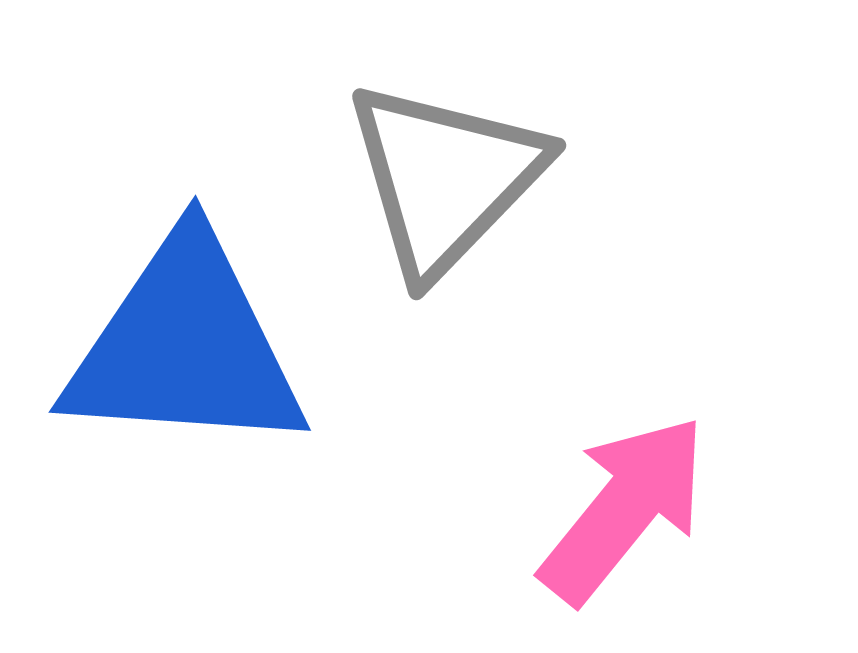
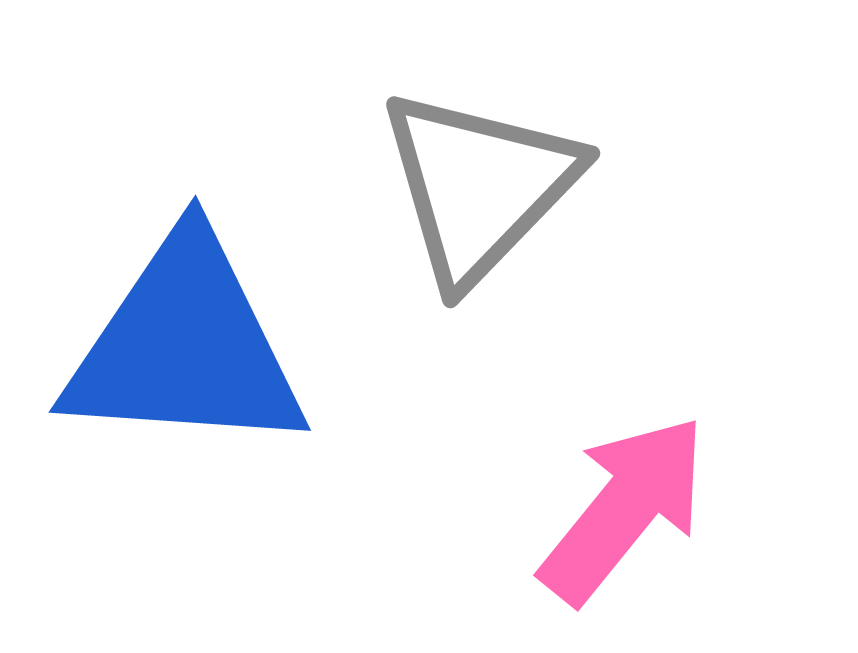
gray triangle: moved 34 px right, 8 px down
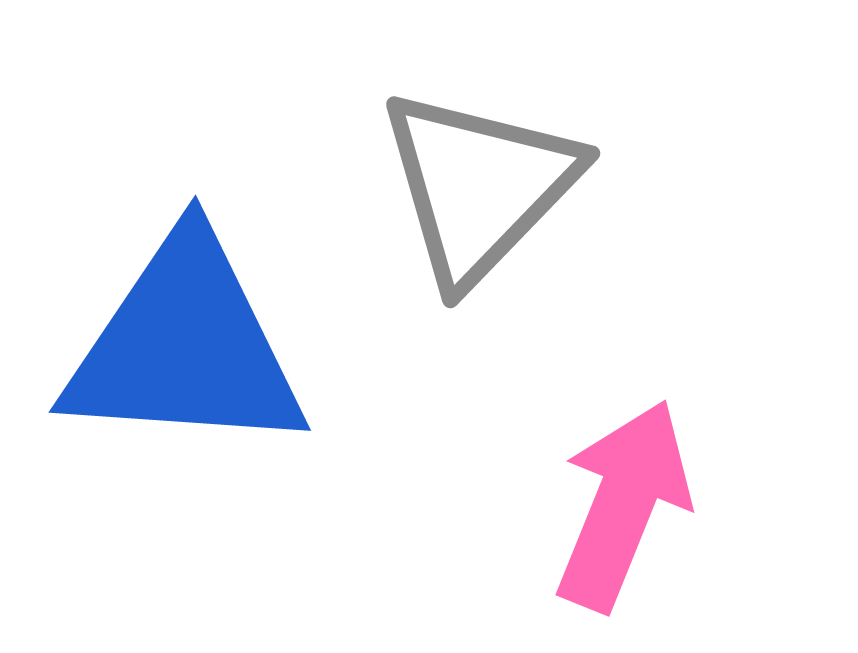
pink arrow: moved 1 px left, 4 px up; rotated 17 degrees counterclockwise
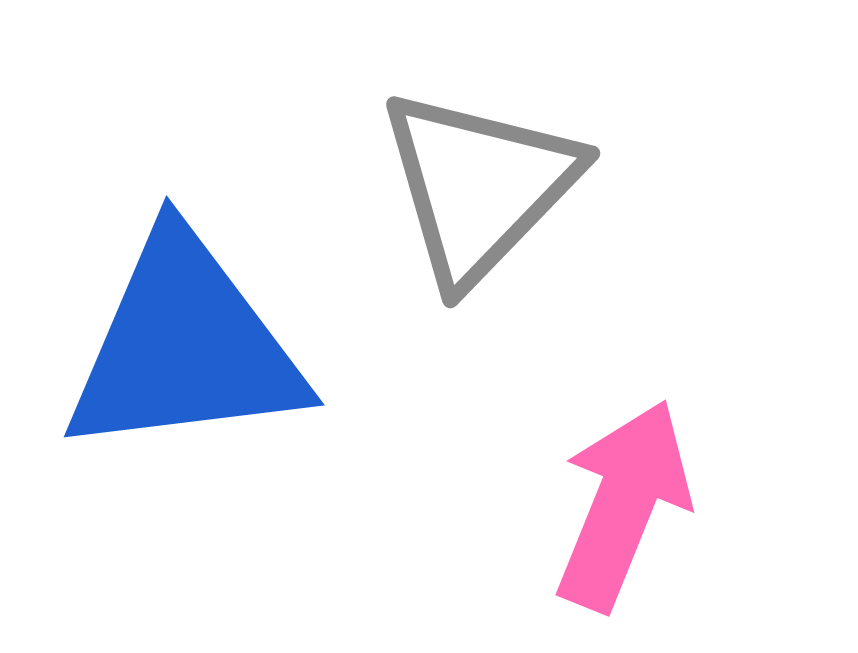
blue triangle: rotated 11 degrees counterclockwise
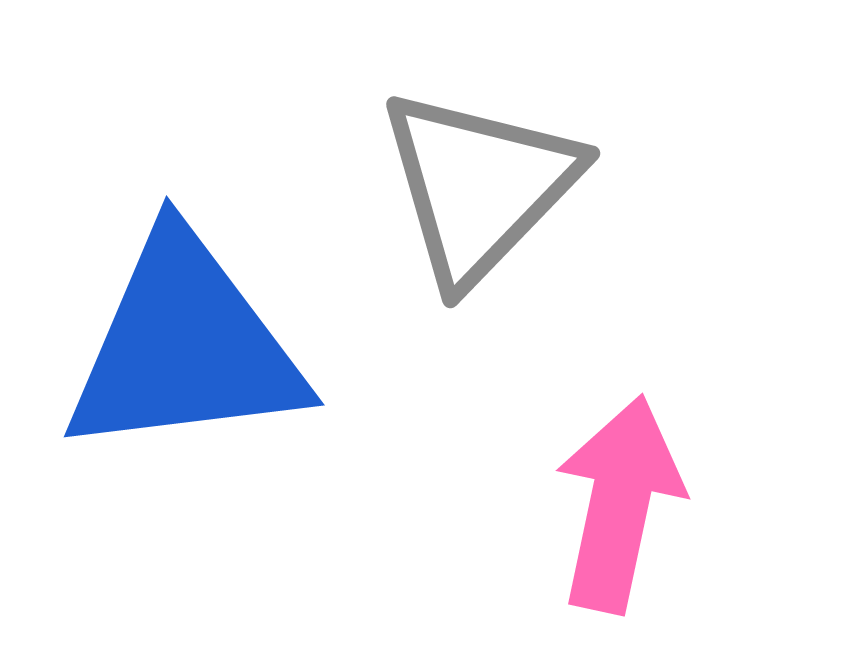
pink arrow: moved 4 px left, 1 px up; rotated 10 degrees counterclockwise
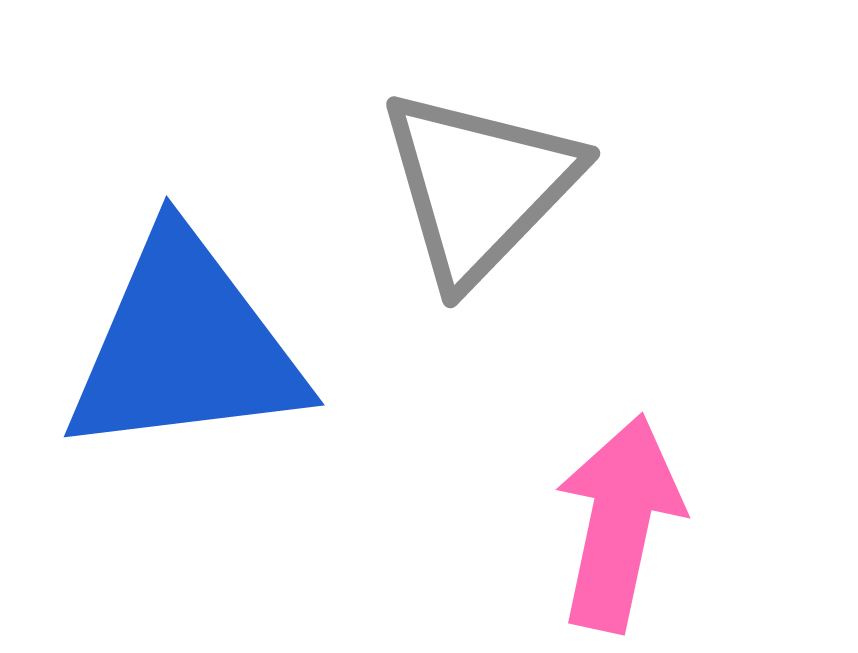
pink arrow: moved 19 px down
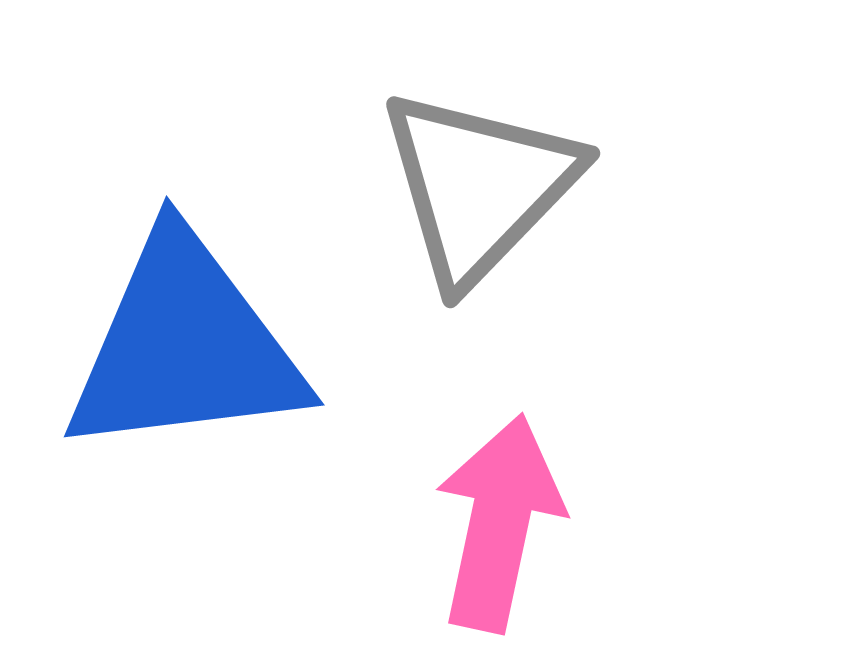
pink arrow: moved 120 px left
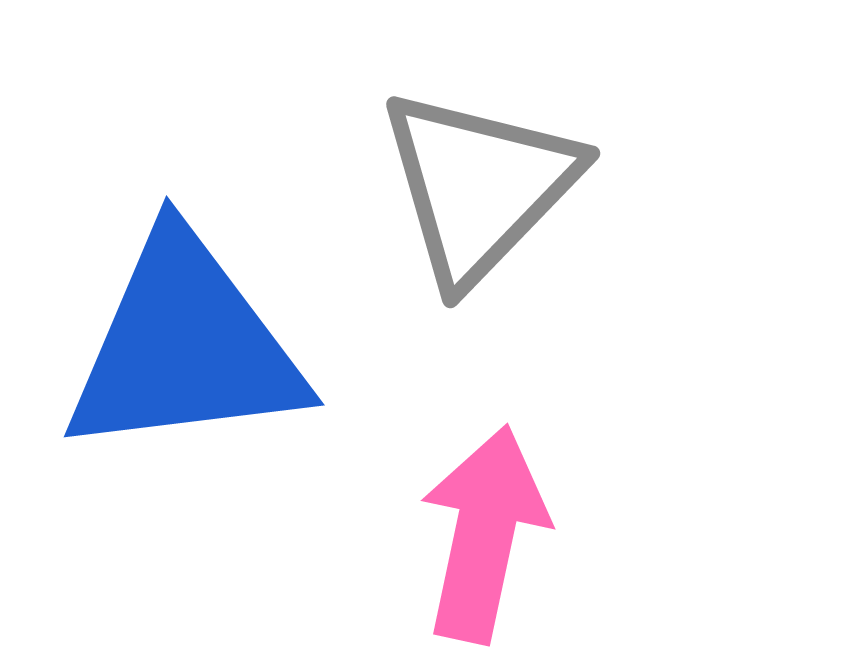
pink arrow: moved 15 px left, 11 px down
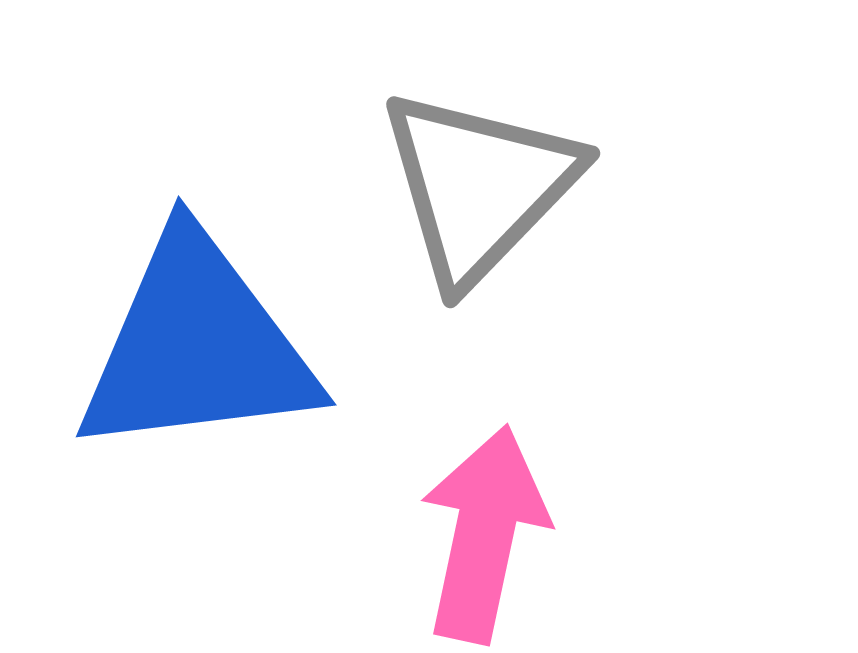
blue triangle: moved 12 px right
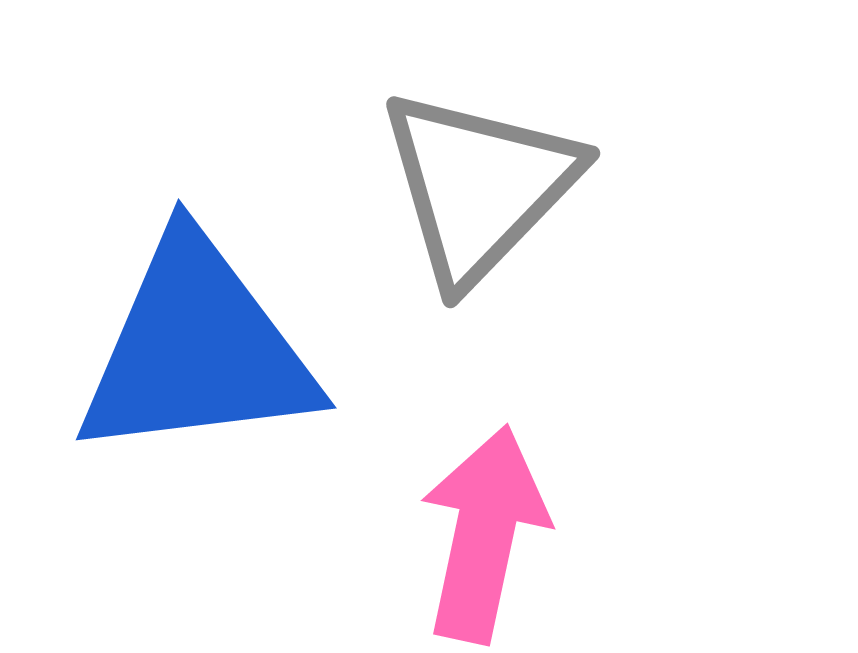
blue triangle: moved 3 px down
